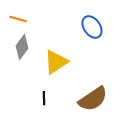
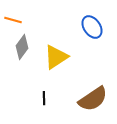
orange line: moved 5 px left, 1 px down
yellow triangle: moved 5 px up
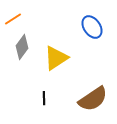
orange line: moved 1 px up; rotated 48 degrees counterclockwise
yellow triangle: moved 1 px down
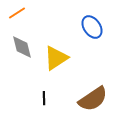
orange line: moved 4 px right, 6 px up
gray diamond: rotated 50 degrees counterclockwise
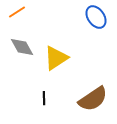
orange line: moved 1 px up
blue ellipse: moved 4 px right, 10 px up
gray diamond: rotated 15 degrees counterclockwise
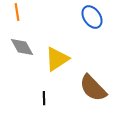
orange line: rotated 66 degrees counterclockwise
blue ellipse: moved 4 px left
yellow triangle: moved 1 px right, 1 px down
brown semicircle: moved 11 px up; rotated 80 degrees clockwise
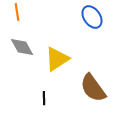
brown semicircle: rotated 8 degrees clockwise
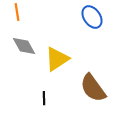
gray diamond: moved 2 px right, 1 px up
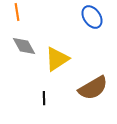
brown semicircle: rotated 84 degrees counterclockwise
